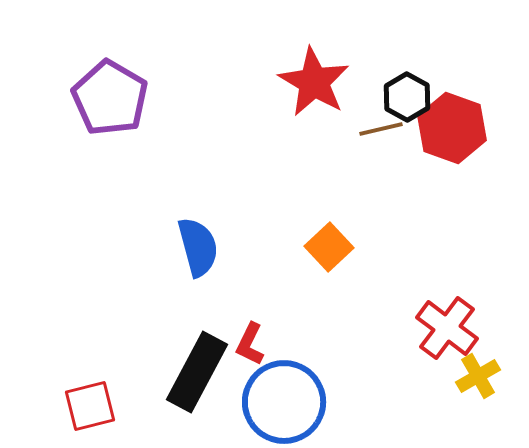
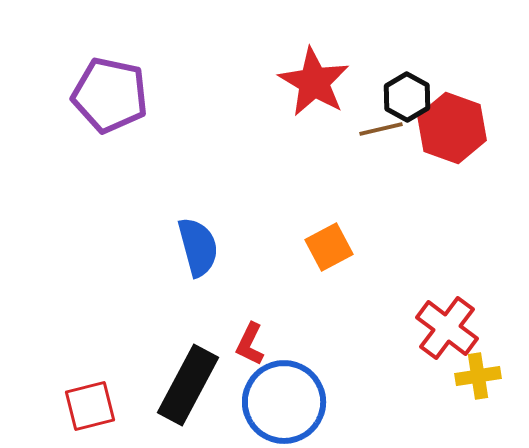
purple pentagon: moved 3 px up; rotated 18 degrees counterclockwise
orange square: rotated 15 degrees clockwise
black rectangle: moved 9 px left, 13 px down
yellow cross: rotated 21 degrees clockwise
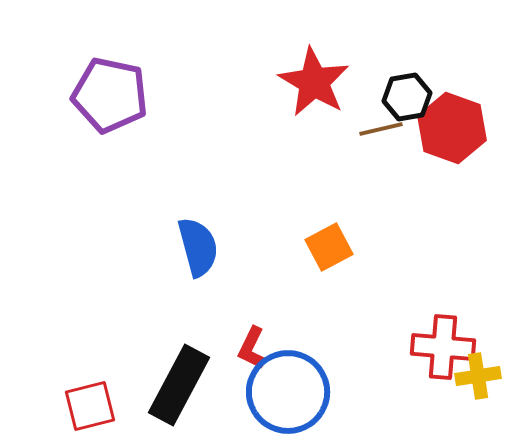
black hexagon: rotated 21 degrees clockwise
red cross: moved 4 px left, 19 px down; rotated 32 degrees counterclockwise
red L-shape: moved 2 px right, 4 px down
black rectangle: moved 9 px left
blue circle: moved 4 px right, 10 px up
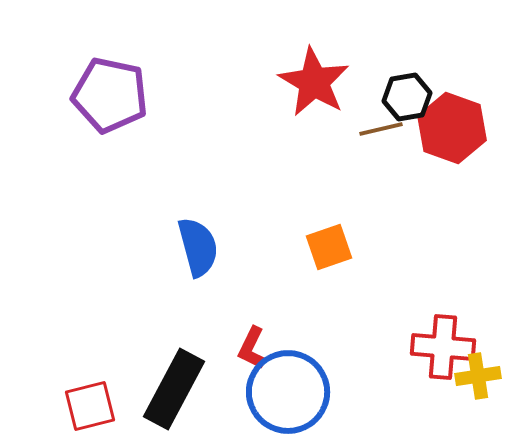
orange square: rotated 9 degrees clockwise
black rectangle: moved 5 px left, 4 px down
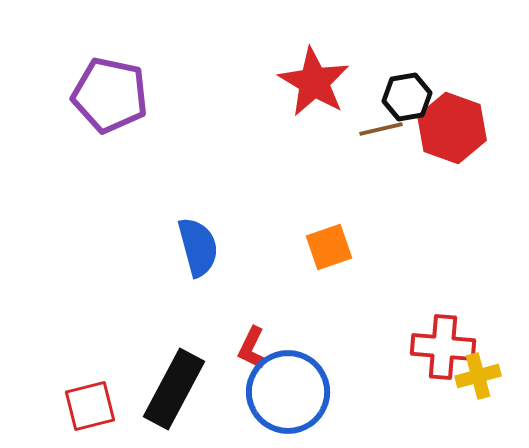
yellow cross: rotated 6 degrees counterclockwise
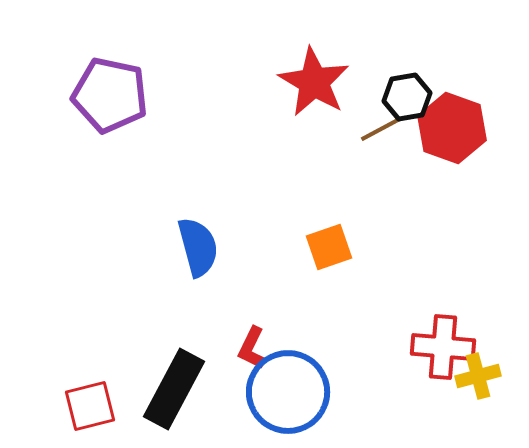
brown line: rotated 15 degrees counterclockwise
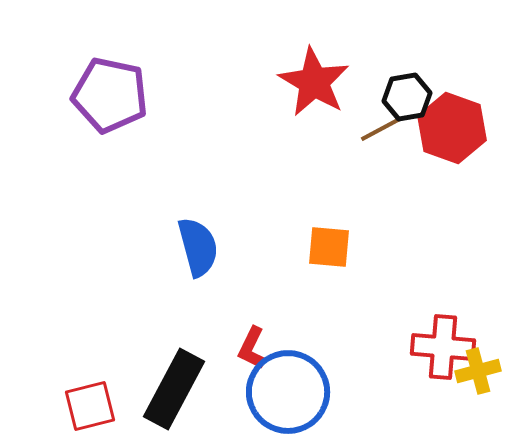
orange square: rotated 24 degrees clockwise
yellow cross: moved 5 px up
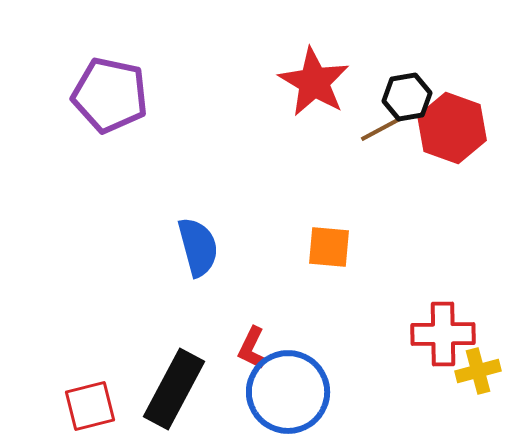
red cross: moved 13 px up; rotated 6 degrees counterclockwise
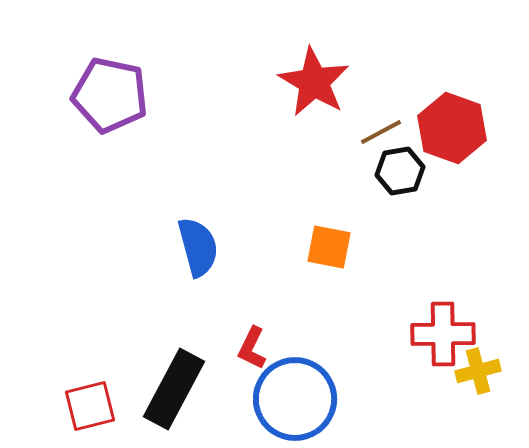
black hexagon: moved 7 px left, 74 px down
brown line: moved 3 px down
orange square: rotated 6 degrees clockwise
blue circle: moved 7 px right, 7 px down
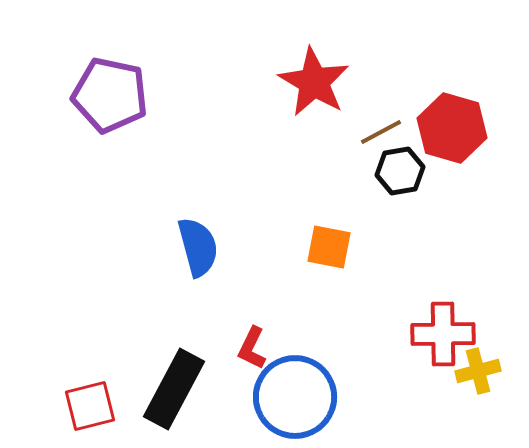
red hexagon: rotated 4 degrees counterclockwise
blue circle: moved 2 px up
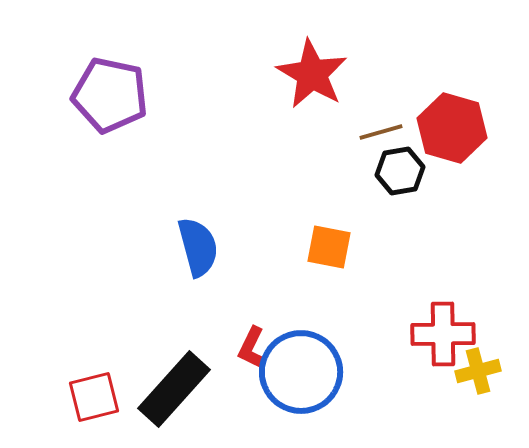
red star: moved 2 px left, 8 px up
brown line: rotated 12 degrees clockwise
black rectangle: rotated 14 degrees clockwise
blue circle: moved 6 px right, 25 px up
red square: moved 4 px right, 9 px up
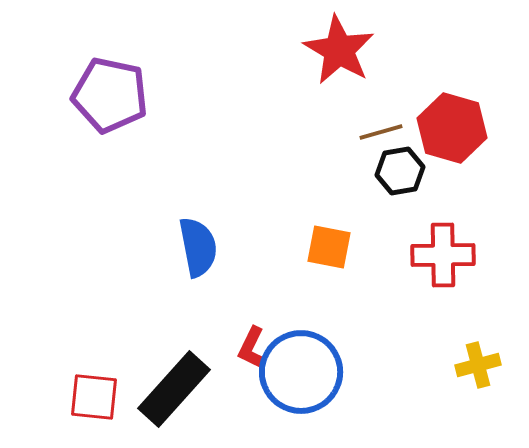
red star: moved 27 px right, 24 px up
blue semicircle: rotated 4 degrees clockwise
red cross: moved 79 px up
yellow cross: moved 6 px up
red square: rotated 20 degrees clockwise
